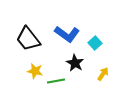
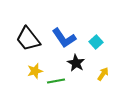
blue L-shape: moved 3 px left, 4 px down; rotated 20 degrees clockwise
cyan square: moved 1 px right, 1 px up
black star: moved 1 px right
yellow star: rotated 28 degrees counterclockwise
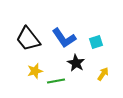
cyan square: rotated 24 degrees clockwise
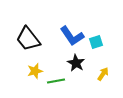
blue L-shape: moved 8 px right, 2 px up
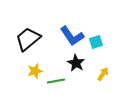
black trapezoid: rotated 88 degrees clockwise
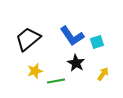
cyan square: moved 1 px right
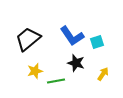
black star: rotated 12 degrees counterclockwise
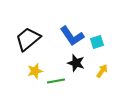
yellow arrow: moved 1 px left, 3 px up
